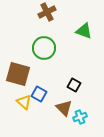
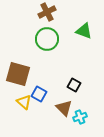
green circle: moved 3 px right, 9 px up
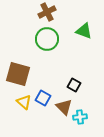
blue square: moved 4 px right, 4 px down
brown triangle: moved 1 px up
cyan cross: rotated 16 degrees clockwise
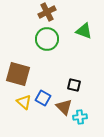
black square: rotated 16 degrees counterclockwise
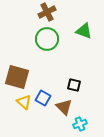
brown square: moved 1 px left, 3 px down
cyan cross: moved 7 px down; rotated 16 degrees counterclockwise
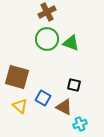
green triangle: moved 13 px left, 12 px down
yellow triangle: moved 4 px left, 4 px down
brown triangle: rotated 18 degrees counterclockwise
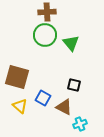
brown cross: rotated 24 degrees clockwise
green circle: moved 2 px left, 4 px up
green triangle: rotated 30 degrees clockwise
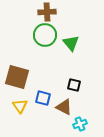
blue square: rotated 14 degrees counterclockwise
yellow triangle: rotated 14 degrees clockwise
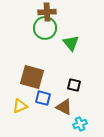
green circle: moved 7 px up
brown square: moved 15 px right
yellow triangle: rotated 42 degrees clockwise
